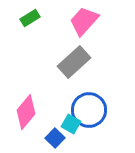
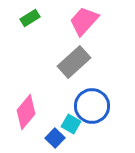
blue circle: moved 3 px right, 4 px up
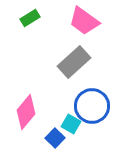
pink trapezoid: rotated 96 degrees counterclockwise
